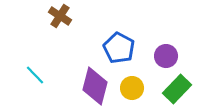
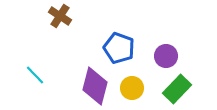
blue pentagon: rotated 8 degrees counterclockwise
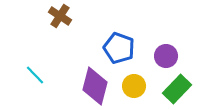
yellow circle: moved 2 px right, 2 px up
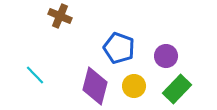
brown cross: rotated 10 degrees counterclockwise
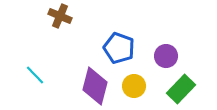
green rectangle: moved 4 px right
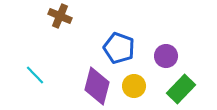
purple diamond: moved 2 px right
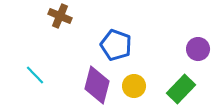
blue pentagon: moved 3 px left, 3 px up
purple circle: moved 32 px right, 7 px up
purple diamond: moved 1 px up
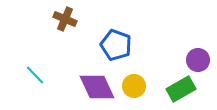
brown cross: moved 5 px right, 3 px down
purple circle: moved 11 px down
purple diamond: moved 2 px down; rotated 39 degrees counterclockwise
green rectangle: rotated 16 degrees clockwise
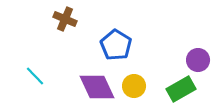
blue pentagon: rotated 12 degrees clockwise
cyan line: moved 1 px down
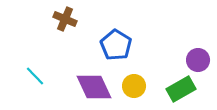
purple diamond: moved 3 px left
